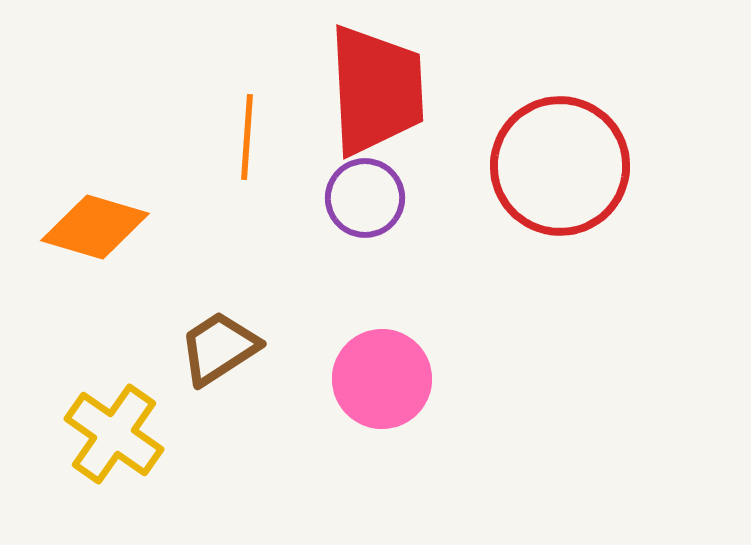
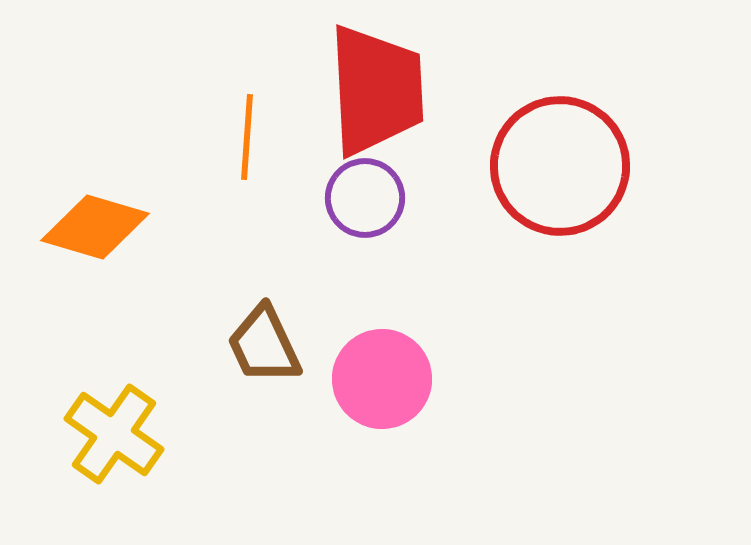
brown trapezoid: moved 45 px right, 3 px up; rotated 82 degrees counterclockwise
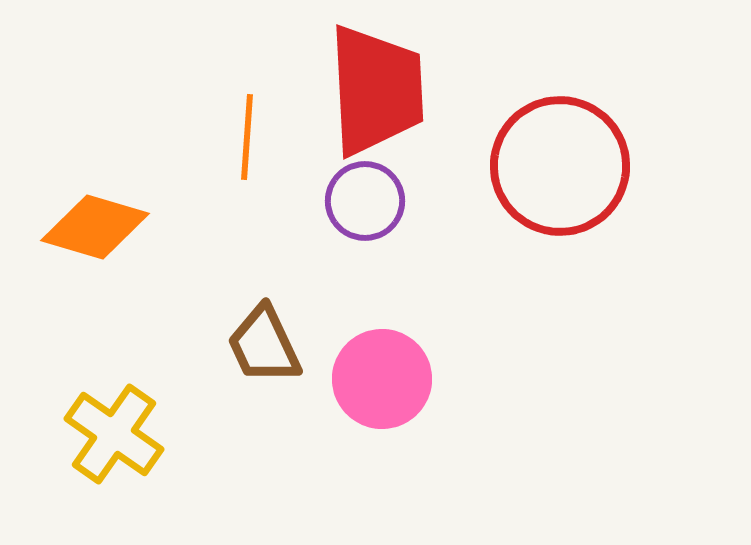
purple circle: moved 3 px down
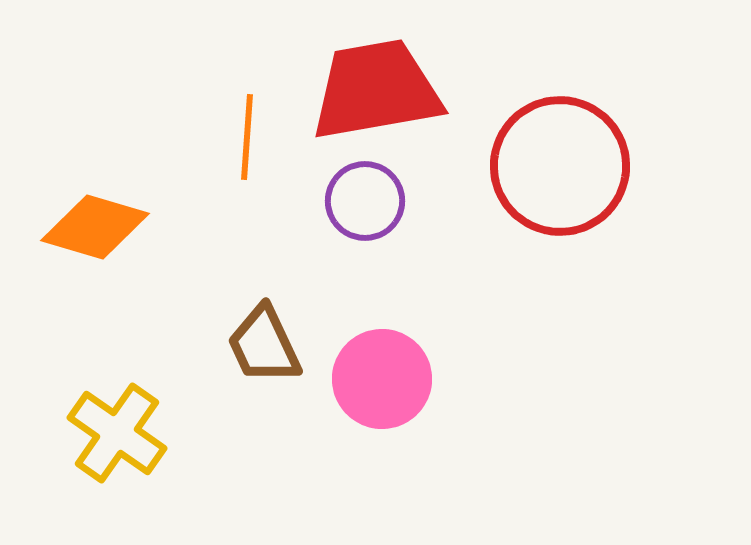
red trapezoid: rotated 97 degrees counterclockwise
yellow cross: moved 3 px right, 1 px up
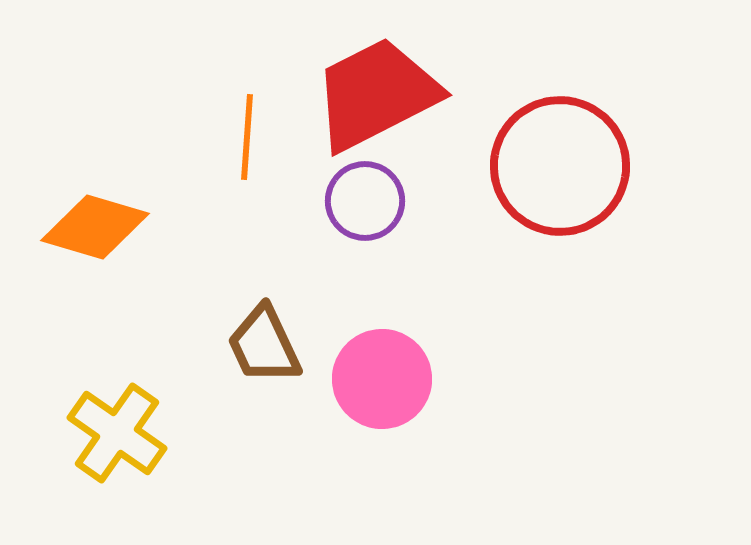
red trapezoid: moved 4 px down; rotated 17 degrees counterclockwise
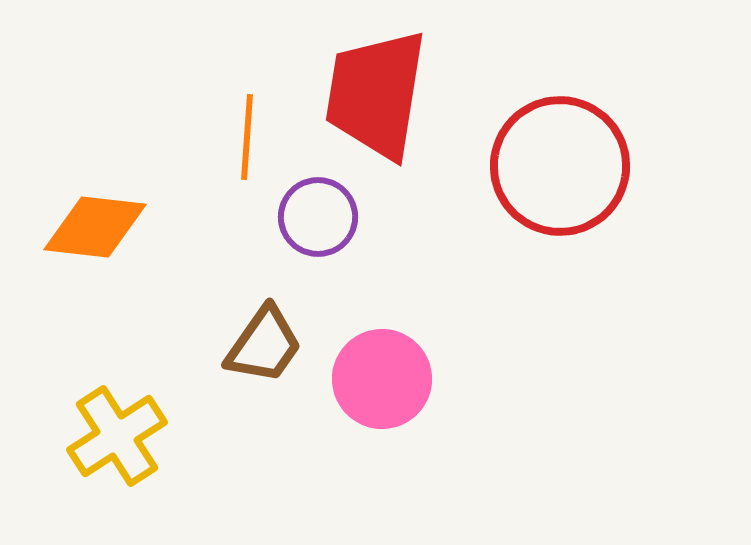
red trapezoid: rotated 54 degrees counterclockwise
purple circle: moved 47 px left, 16 px down
orange diamond: rotated 10 degrees counterclockwise
brown trapezoid: rotated 120 degrees counterclockwise
yellow cross: moved 3 px down; rotated 22 degrees clockwise
